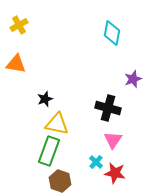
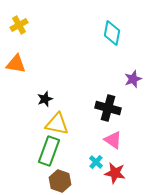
pink triangle: rotated 30 degrees counterclockwise
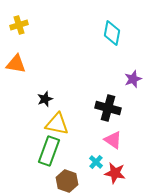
yellow cross: rotated 12 degrees clockwise
brown hexagon: moved 7 px right
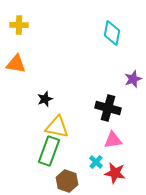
yellow cross: rotated 18 degrees clockwise
yellow triangle: moved 3 px down
pink triangle: rotated 42 degrees counterclockwise
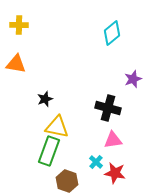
cyan diamond: rotated 40 degrees clockwise
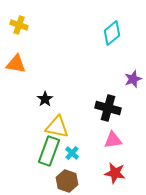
yellow cross: rotated 18 degrees clockwise
black star: rotated 14 degrees counterclockwise
cyan cross: moved 24 px left, 9 px up
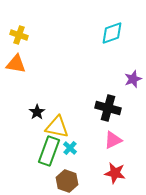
yellow cross: moved 10 px down
cyan diamond: rotated 20 degrees clockwise
black star: moved 8 px left, 13 px down
pink triangle: rotated 18 degrees counterclockwise
cyan cross: moved 2 px left, 5 px up
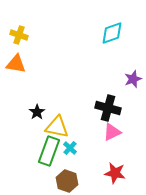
pink triangle: moved 1 px left, 8 px up
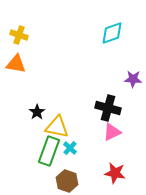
purple star: rotated 24 degrees clockwise
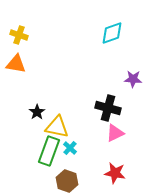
pink triangle: moved 3 px right, 1 px down
